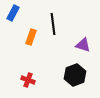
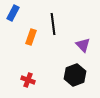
purple triangle: rotated 28 degrees clockwise
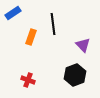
blue rectangle: rotated 28 degrees clockwise
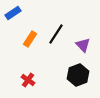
black line: moved 3 px right, 10 px down; rotated 40 degrees clockwise
orange rectangle: moved 1 px left, 2 px down; rotated 14 degrees clockwise
black hexagon: moved 3 px right
red cross: rotated 16 degrees clockwise
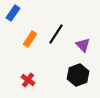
blue rectangle: rotated 21 degrees counterclockwise
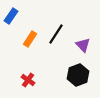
blue rectangle: moved 2 px left, 3 px down
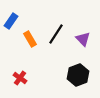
blue rectangle: moved 5 px down
orange rectangle: rotated 63 degrees counterclockwise
purple triangle: moved 6 px up
red cross: moved 8 px left, 2 px up
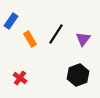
purple triangle: rotated 21 degrees clockwise
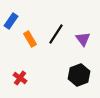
purple triangle: rotated 14 degrees counterclockwise
black hexagon: moved 1 px right
